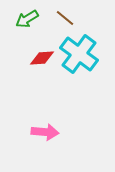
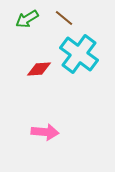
brown line: moved 1 px left
red diamond: moved 3 px left, 11 px down
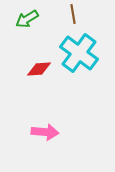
brown line: moved 9 px right, 4 px up; rotated 42 degrees clockwise
cyan cross: moved 1 px up
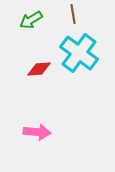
green arrow: moved 4 px right, 1 px down
pink arrow: moved 8 px left
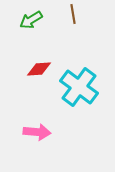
cyan cross: moved 34 px down
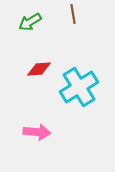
green arrow: moved 1 px left, 2 px down
cyan cross: rotated 21 degrees clockwise
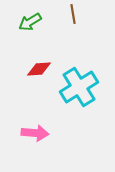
pink arrow: moved 2 px left, 1 px down
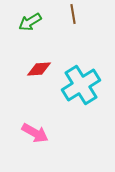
cyan cross: moved 2 px right, 2 px up
pink arrow: rotated 24 degrees clockwise
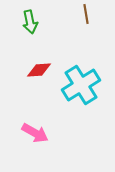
brown line: moved 13 px right
green arrow: rotated 70 degrees counterclockwise
red diamond: moved 1 px down
